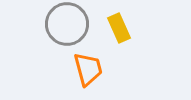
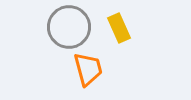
gray circle: moved 2 px right, 3 px down
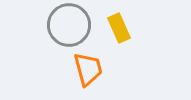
gray circle: moved 2 px up
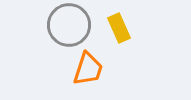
orange trapezoid: rotated 33 degrees clockwise
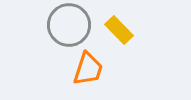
yellow rectangle: moved 2 px down; rotated 20 degrees counterclockwise
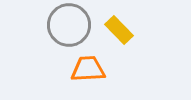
orange trapezoid: rotated 111 degrees counterclockwise
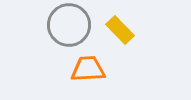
yellow rectangle: moved 1 px right
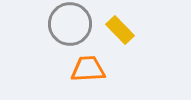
gray circle: moved 1 px right, 1 px up
